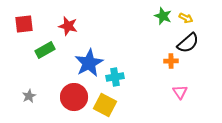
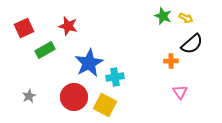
red square: moved 4 px down; rotated 18 degrees counterclockwise
black semicircle: moved 4 px right, 1 px down
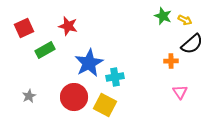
yellow arrow: moved 1 px left, 2 px down
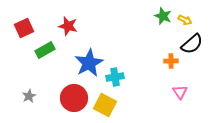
red circle: moved 1 px down
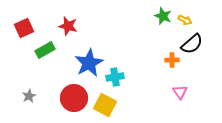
orange cross: moved 1 px right, 1 px up
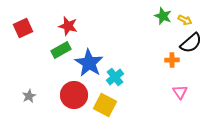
red square: moved 1 px left
black semicircle: moved 1 px left, 1 px up
green rectangle: moved 16 px right
blue star: rotated 12 degrees counterclockwise
cyan cross: rotated 30 degrees counterclockwise
red circle: moved 3 px up
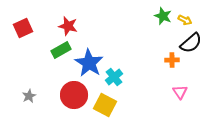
cyan cross: moved 1 px left
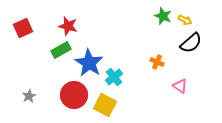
orange cross: moved 15 px left, 2 px down; rotated 24 degrees clockwise
pink triangle: moved 6 px up; rotated 21 degrees counterclockwise
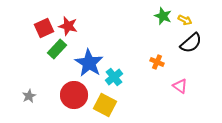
red square: moved 21 px right
green rectangle: moved 4 px left, 1 px up; rotated 18 degrees counterclockwise
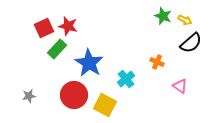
cyan cross: moved 12 px right, 2 px down
gray star: rotated 16 degrees clockwise
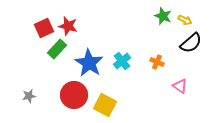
cyan cross: moved 4 px left, 18 px up
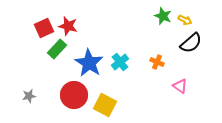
cyan cross: moved 2 px left, 1 px down
